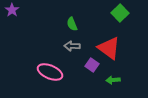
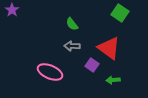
green square: rotated 12 degrees counterclockwise
green semicircle: rotated 16 degrees counterclockwise
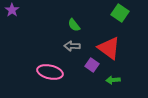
green semicircle: moved 2 px right, 1 px down
pink ellipse: rotated 10 degrees counterclockwise
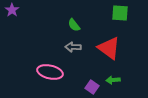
green square: rotated 30 degrees counterclockwise
gray arrow: moved 1 px right, 1 px down
purple square: moved 22 px down
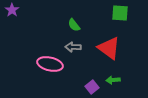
pink ellipse: moved 8 px up
purple square: rotated 16 degrees clockwise
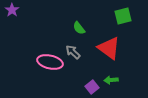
green square: moved 3 px right, 3 px down; rotated 18 degrees counterclockwise
green semicircle: moved 5 px right, 3 px down
gray arrow: moved 5 px down; rotated 42 degrees clockwise
pink ellipse: moved 2 px up
green arrow: moved 2 px left
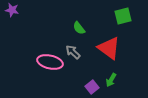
purple star: rotated 24 degrees counterclockwise
green arrow: rotated 56 degrees counterclockwise
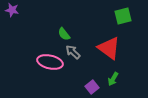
green semicircle: moved 15 px left, 6 px down
green arrow: moved 2 px right, 1 px up
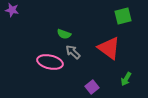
green semicircle: rotated 32 degrees counterclockwise
green arrow: moved 13 px right
